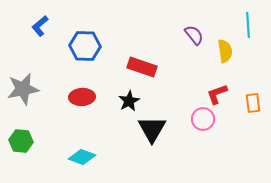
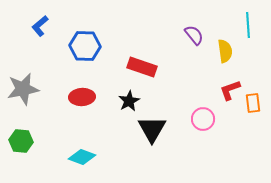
red L-shape: moved 13 px right, 4 px up
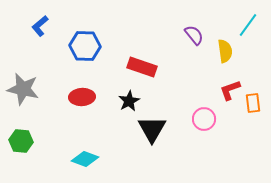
cyan line: rotated 40 degrees clockwise
gray star: rotated 24 degrees clockwise
pink circle: moved 1 px right
cyan diamond: moved 3 px right, 2 px down
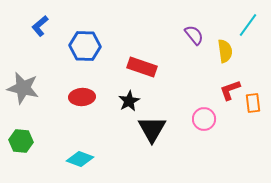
gray star: moved 1 px up
cyan diamond: moved 5 px left
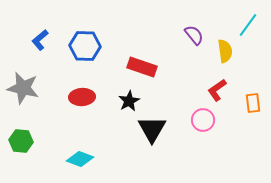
blue L-shape: moved 14 px down
red L-shape: moved 13 px left; rotated 15 degrees counterclockwise
pink circle: moved 1 px left, 1 px down
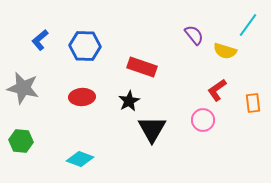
yellow semicircle: rotated 115 degrees clockwise
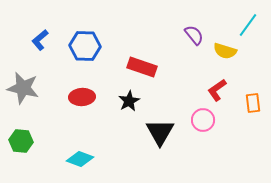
black triangle: moved 8 px right, 3 px down
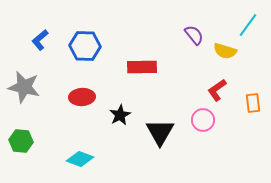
red rectangle: rotated 20 degrees counterclockwise
gray star: moved 1 px right, 1 px up
black star: moved 9 px left, 14 px down
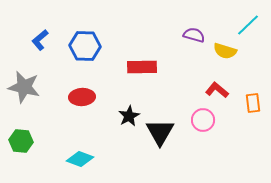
cyan line: rotated 10 degrees clockwise
purple semicircle: rotated 35 degrees counterclockwise
red L-shape: rotated 75 degrees clockwise
black star: moved 9 px right, 1 px down
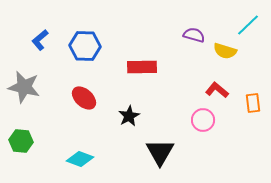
red ellipse: moved 2 px right, 1 px down; rotated 45 degrees clockwise
black triangle: moved 20 px down
